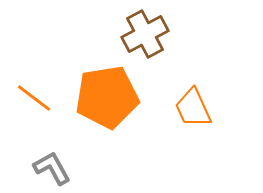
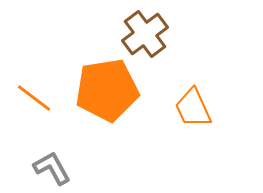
brown cross: rotated 9 degrees counterclockwise
orange pentagon: moved 7 px up
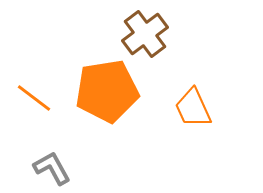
orange pentagon: moved 1 px down
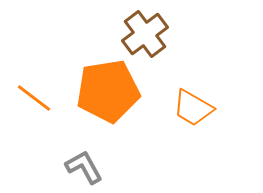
orange pentagon: moved 1 px right
orange trapezoid: rotated 36 degrees counterclockwise
gray L-shape: moved 32 px right, 1 px up
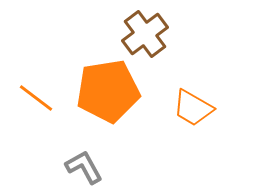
orange line: moved 2 px right
